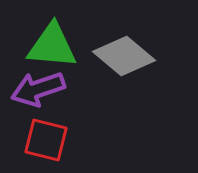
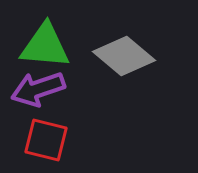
green triangle: moved 7 px left
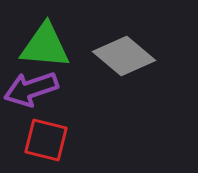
purple arrow: moved 7 px left
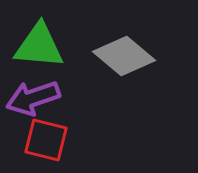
green triangle: moved 6 px left
purple arrow: moved 2 px right, 9 px down
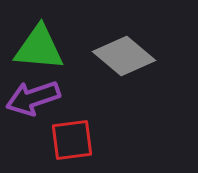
green triangle: moved 2 px down
red square: moved 26 px right; rotated 21 degrees counterclockwise
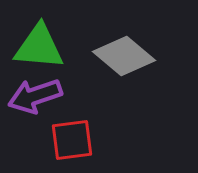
green triangle: moved 1 px up
purple arrow: moved 2 px right, 2 px up
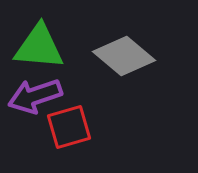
red square: moved 3 px left, 13 px up; rotated 9 degrees counterclockwise
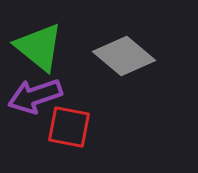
green triangle: rotated 34 degrees clockwise
red square: rotated 27 degrees clockwise
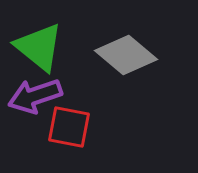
gray diamond: moved 2 px right, 1 px up
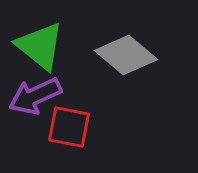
green triangle: moved 1 px right, 1 px up
purple arrow: rotated 6 degrees counterclockwise
